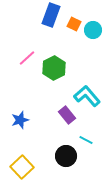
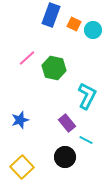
green hexagon: rotated 20 degrees counterclockwise
cyan L-shape: rotated 68 degrees clockwise
purple rectangle: moved 8 px down
black circle: moved 1 px left, 1 px down
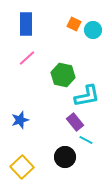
blue rectangle: moved 25 px left, 9 px down; rotated 20 degrees counterclockwise
green hexagon: moved 9 px right, 7 px down
cyan L-shape: rotated 52 degrees clockwise
purple rectangle: moved 8 px right, 1 px up
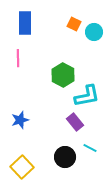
blue rectangle: moved 1 px left, 1 px up
cyan circle: moved 1 px right, 2 px down
pink line: moved 9 px left; rotated 48 degrees counterclockwise
green hexagon: rotated 15 degrees clockwise
cyan line: moved 4 px right, 8 px down
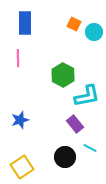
purple rectangle: moved 2 px down
yellow square: rotated 10 degrees clockwise
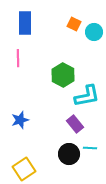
cyan line: rotated 24 degrees counterclockwise
black circle: moved 4 px right, 3 px up
yellow square: moved 2 px right, 2 px down
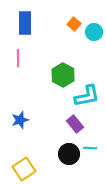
orange square: rotated 16 degrees clockwise
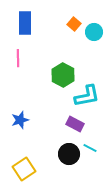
purple rectangle: rotated 24 degrees counterclockwise
cyan line: rotated 24 degrees clockwise
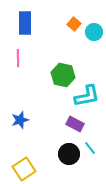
green hexagon: rotated 15 degrees counterclockwise
cyan line: rotated 24 degrees clockwise
